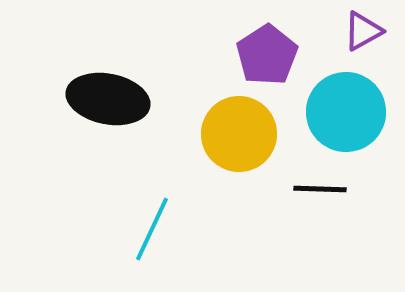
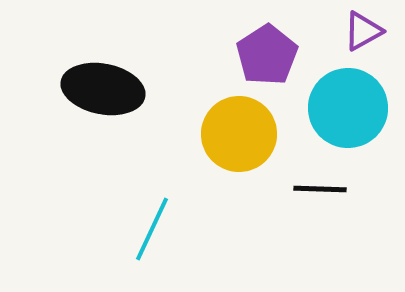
black ellipse: moved 5 px left, 10 px up
cyan circle: moved 2 px right, 4 px up
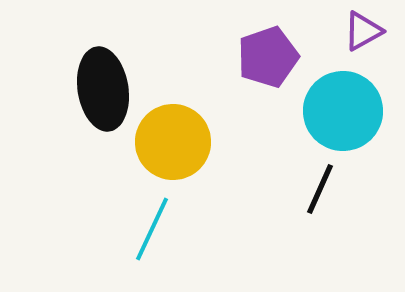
purple pentagon: moved 1 px right, 2 px down; rotated 14 degrees clockwise
black ellipse: rotated 70 degrees clockwise
cyan circle: moved 5 px left, 3 px down
yellow circle: moved 66 px left, 8 px down
black line: rotated 68 degrees counterclockwise
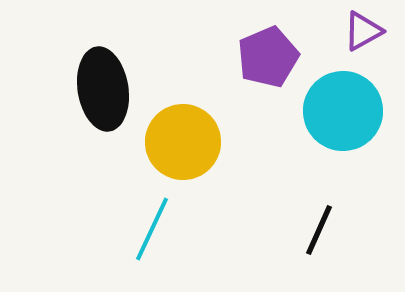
purple pentagon: rotated 4 degrees counterclockwise
yellow circle: moved 10 px right
black line: moved 1 px left, 41 px down
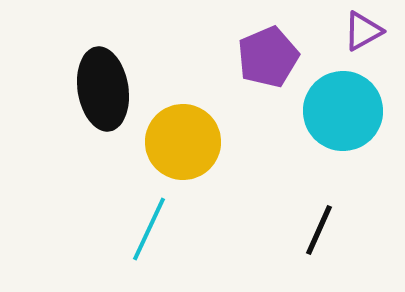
cyan line: moved 3 px left
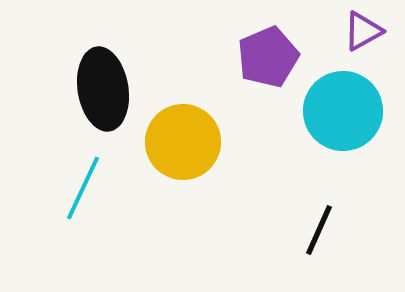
cyan line: moved 66 px left, 41 px up
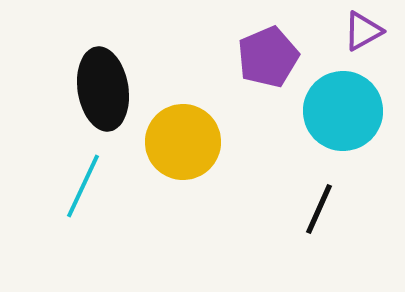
cyan line: moved 2 px up
black line: moved 21 px up
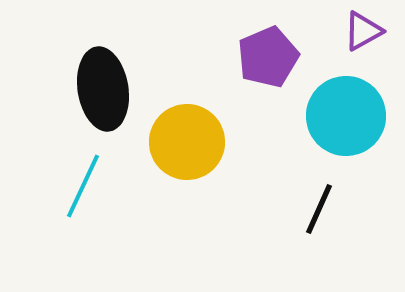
cyan circle: moved 3 px right, 5 px down
yellow circle: moved 4 px right
